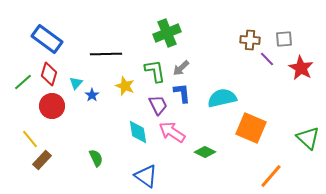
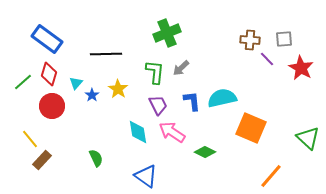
green L-shape: moved 1 px down; rotated 15 degrees clockwise
yellow star: moved 7 px left, 3 px down; rotated 12 degrees clockwise
blue L-shape: moved 10 px right, 8 px down
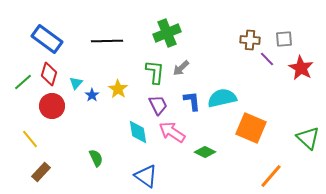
black line: moved 1 px right, 13 px up
brown rectangle: moved 1 px left, 12 px down
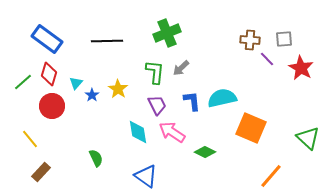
purple trapezoid: moved 1 px left
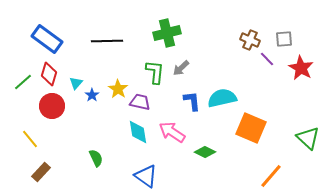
green cross: rotated 8 degrees clockwise
brown cross: rotated 18 degrees clockwise
purple trapezoid: moved 17 px left, 3 px up; rotated 50 degrees counterclockwise
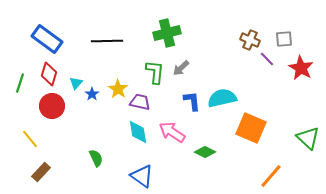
green line: moved 3 px left, 1 px down; rotated 30 degrees counterclockwise
blue star: moved 1 px up
blue triangle: moved 4 px left
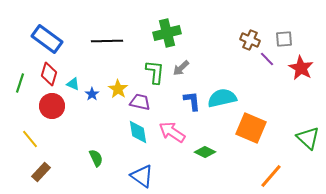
cyan triangle: moved 3 px left, 1 px down; rotated 48 degrees counterclockwise
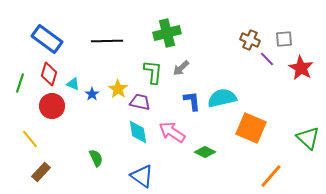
green L-shape: moved 2 px left
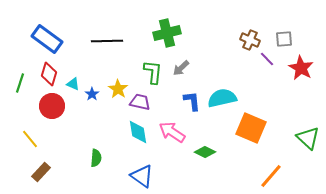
green semicircle: rotated 30 degrees clockwise
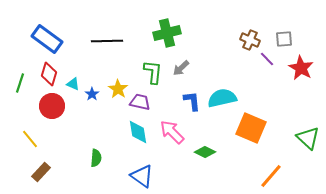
pink arrow: rotated 12 degrees clockwise
